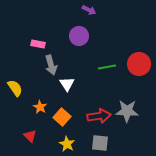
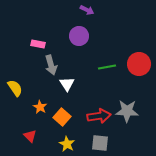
purple arrow: moved 2 px left
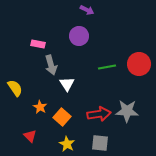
red arrow: moved 2 px up
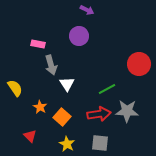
green line: moved 22 px down; rotated 18 degrees counterclockwise
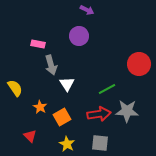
orange square: rotated 18 degrees clockwise
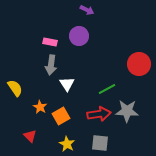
pink rectangle: moved 12 px right, 2 px up
gray arrow: rotated 24 degrees clockwise
orange square: moved 1 px left, 1 px up
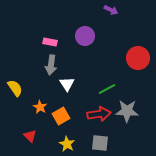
purple arrow: moved 24 px right
purple circle: moved 6 px right
red circle: moved 1 px left, 6 px up
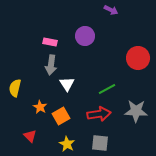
yellow semicircle: rotated 132 degrees counterclockwise
gray star: moved 9 px right
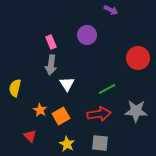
purple circle: moved 2 px right, 1 px up
pink rectangle: moved 1 px right; rotated 56 degrees clockwise
orange star: moved 3 px down
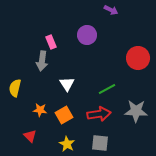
gray arrow: moved 9 px left, 4 px up
orange star: rotated 24 degrees counterclockwise
orange square: moved 3 px right, 1 px up
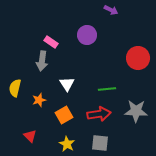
pink rectangle: rotated 32 degrees counterclockwise
green line: rotated 24 degrees clockwise
orange star: moved 1 px left, 10 px up; rotated 24 degrees counterclockwise
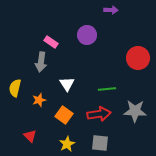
purple arrow: rotated 24 degrees counterclockwise
gray arrow: moved 1 px left, 1 px down
gray star: moved 1 px left
orange square: rotated 24 degrees counterclockwise
yellow star: rotated 14 degrees clockwise
